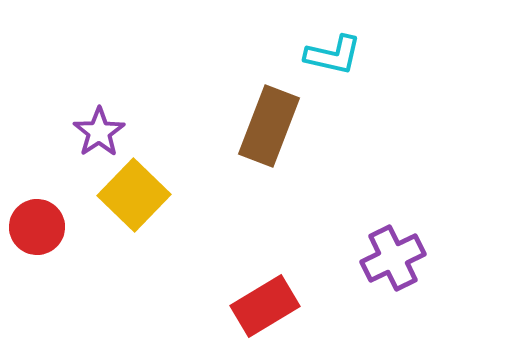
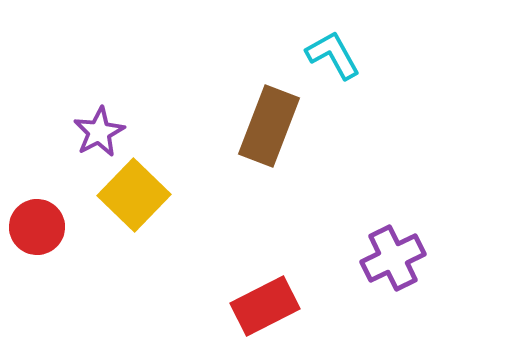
cyan L-shape: rotated 132 degrees counterclockwise
purple star: rotated 6 degrees clockwise
red rectangle: rotated 4 degrees clockwise
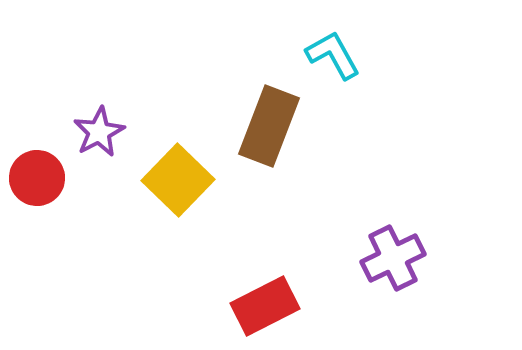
yellow square: moved 44 px right, 15 px up
red circle: moved 49 px up
